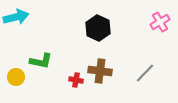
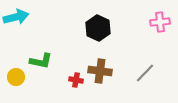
pink cross: rotated 24 degrees clockwise
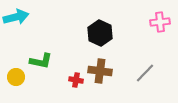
black hexagon: moved 2 px right, 5 px down
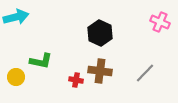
pink cross: rotated 30 degrees clockwise
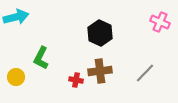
green L-shape: moved 3 px up; rotated 105 degrees clockwise
brown cross: rotated 15 degrees counterclockwise
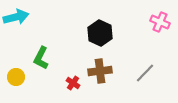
red cross: moved 3 px left, 3 px down; rotated 24 degrees clockwise
